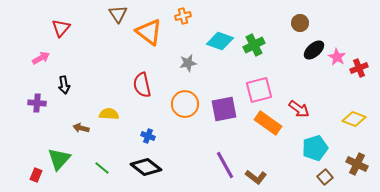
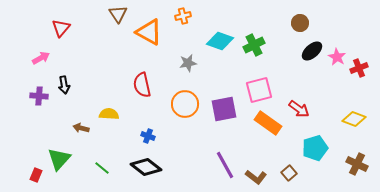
orange triangle: rotated 8 degrees counterclockwise
black ellipse: moved 2 px left, 1 px down
purple cross: moved 2 px right, 7 px up
brown square: moved 36 px left, 4 px up
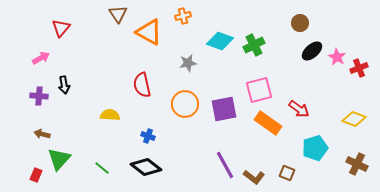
yellow semicircle: moved 1 px right, 1 px down
brown arrow: moved 39 px left, 6 px down
brown square: moved 2 px left; rotated 28 degrees counterclockwise
brown L-shape: moved 2 px left
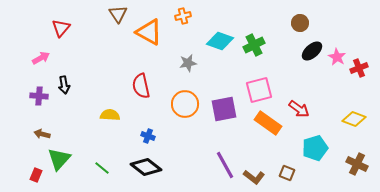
red semicircle: moved 1 px left, 1 px down
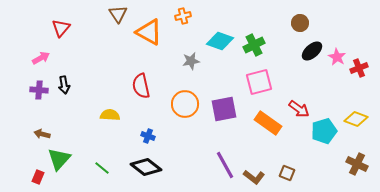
gray star: moved 3 px right, 2 px up
pink square: moved 8 px up
purple cross: moved 6 px up
yellow diamond: moved 2 px right
cyan pentagon: moved 9 px right, 17 px up
red rectangle: moved 2 px right, 2 px down
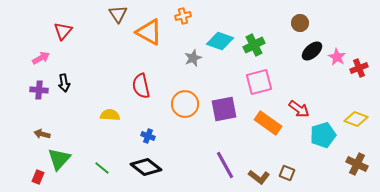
red triangle: moved 2 px right, 3 px down
gray star: moved 2 px right, 3 px up; rotated 12 degrees counterclockwise
black arrow: moved 2 px up
cyan pentagon: moved 1 px left, 4 px down
brown L-shape: moved 5 px right
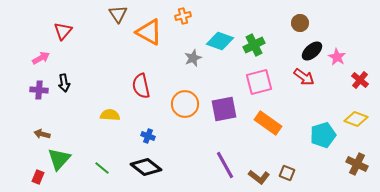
red cross: moved 1 px right, 12 px down; rotated 30 degrees counterclockwise
red arrow: moved 5 px right, 32 px up
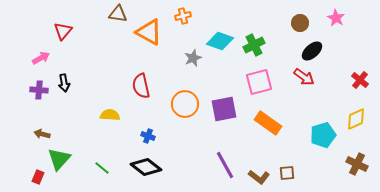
brown triangle: rotated 48 degrees counterclockwise
pink star: moved 1 px left, 39 px up
yellow diamond: rotated 45 degrees counterclockwise
brown square: rotated 28 degrees counterclockwise
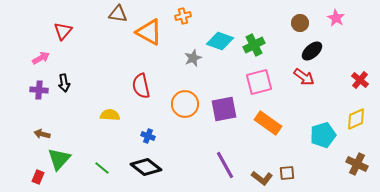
brown L-shape: moved 3 px right, 1 px down
